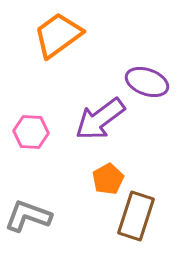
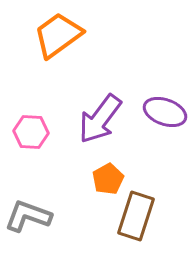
purple ellipse: moved 18 px right, 30 px down
purple arrow: rotated 16 degrees counterclockwise
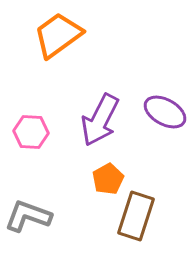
purple ellipse: rotated 9 degrees clockwise
purple arrow: moved 1 px down; rotated 10 degrees counterclockwise
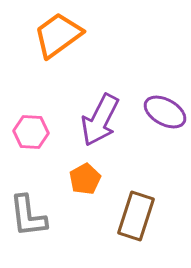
orange pentagon: moved 23 px left
gray L-shape: rotated 117 degrees counterclockwise
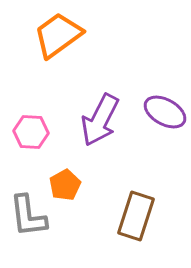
orange pentagon: moved 20 px left, 6 px down
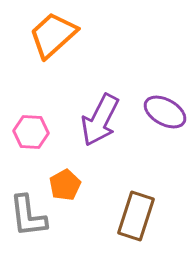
orange trapezoid: moved 5 px left; rotated 6 degrees counterclockwise
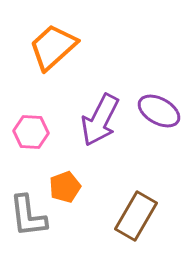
orange trapezoid: moved 12 px down
purple ellipse: moved 6 px left, 1 px up
orange pentagon: moved 2 px down; rotated 8 degrees clockwise
brown rectangle: rotated 12 degrees clockwise
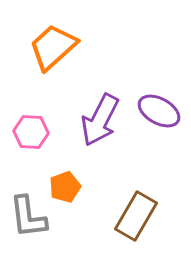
gray L-shape: moved 1 px down
